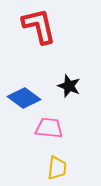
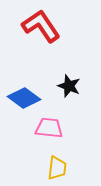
red L-shape: moved 2 px right; rotated 21 degrees counterclockwise
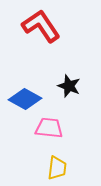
blue diamond: moved 1 px right, 1 px down; rotated 8 degrees counterclockwise
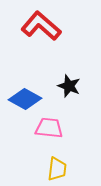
red L-shape: rotated 15 degrees counterclockwise
yellow trapezoid: moved 1 px down
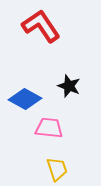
red L-shape: rotated 15 degrees clockwise
yellow trapezoid: rotated 25 degrees counterclockwise
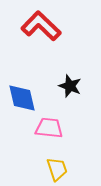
red L-shape: rotated 12 degrees counterclockwise
black star: moved 1 px right
blue diamond: moved 3 px left, 1 px up; rotated 48 degrees clockwise
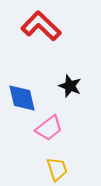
pink trapezoid: rotated 136 degrees clockwise
